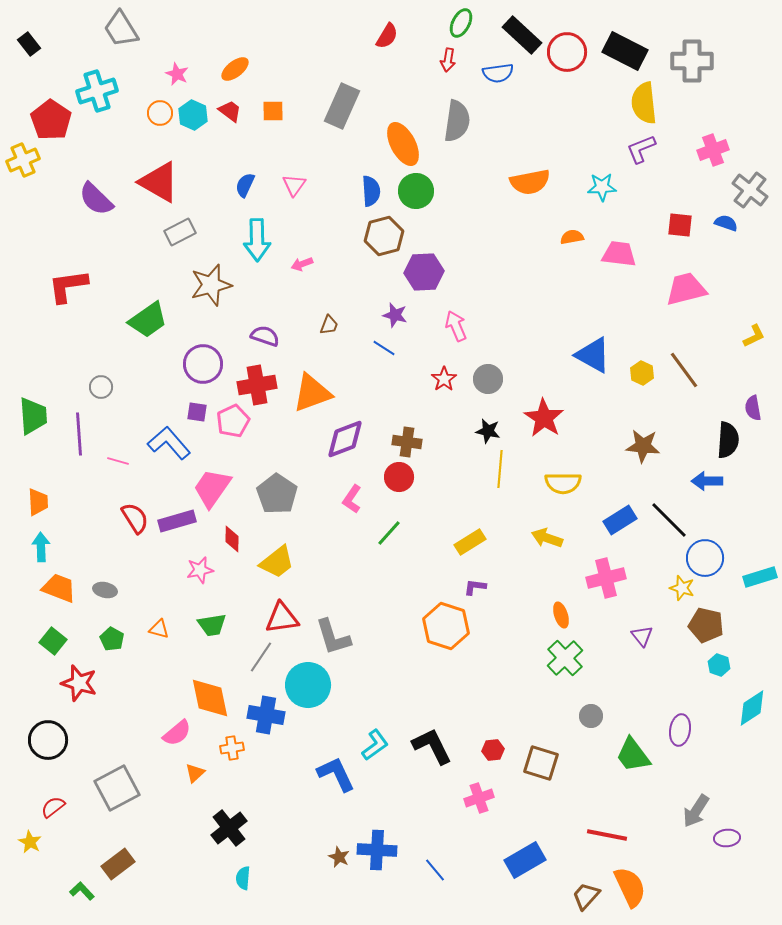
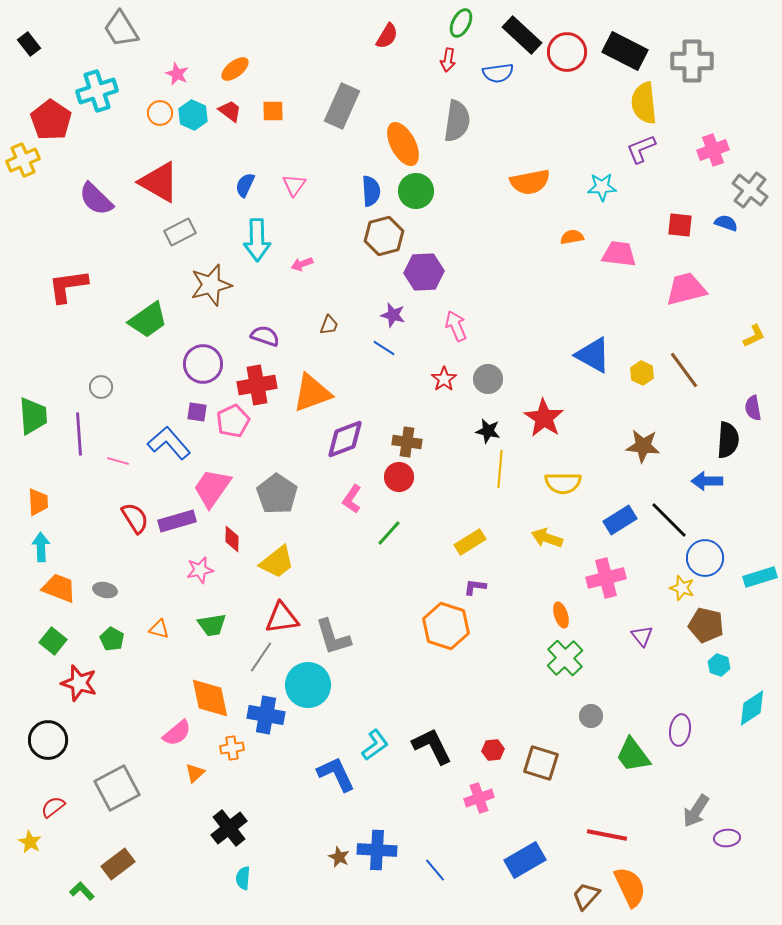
purple star at (395, 315): moved 2 px left
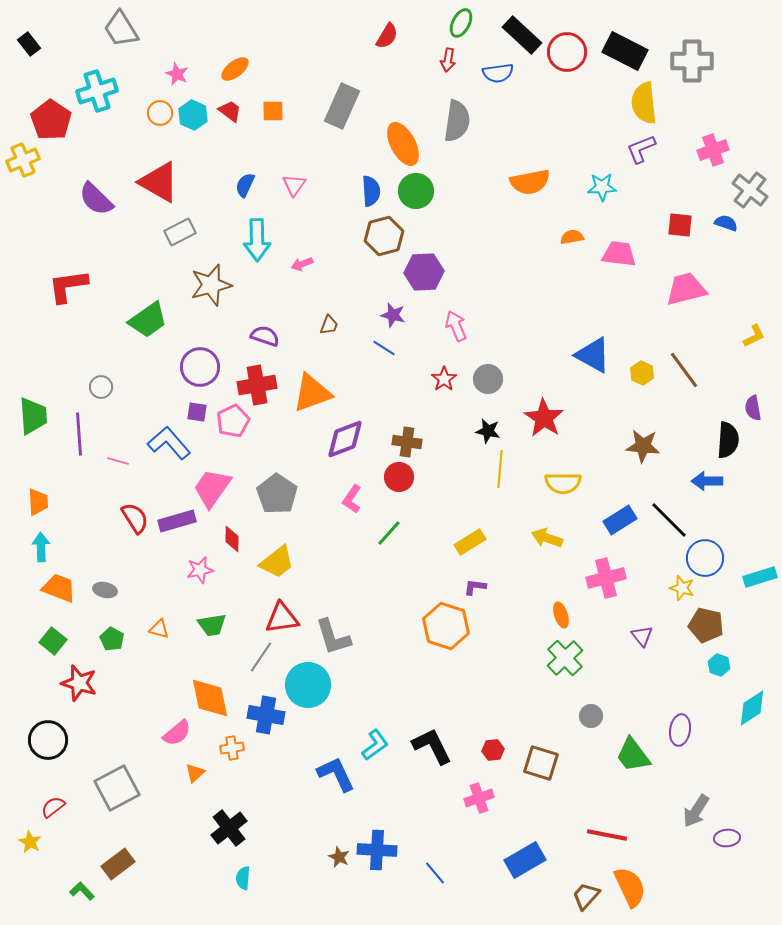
purple circle at (203, 364): moved 3 px left, 3 px down
blue line at (435, 870): moved 3 px down
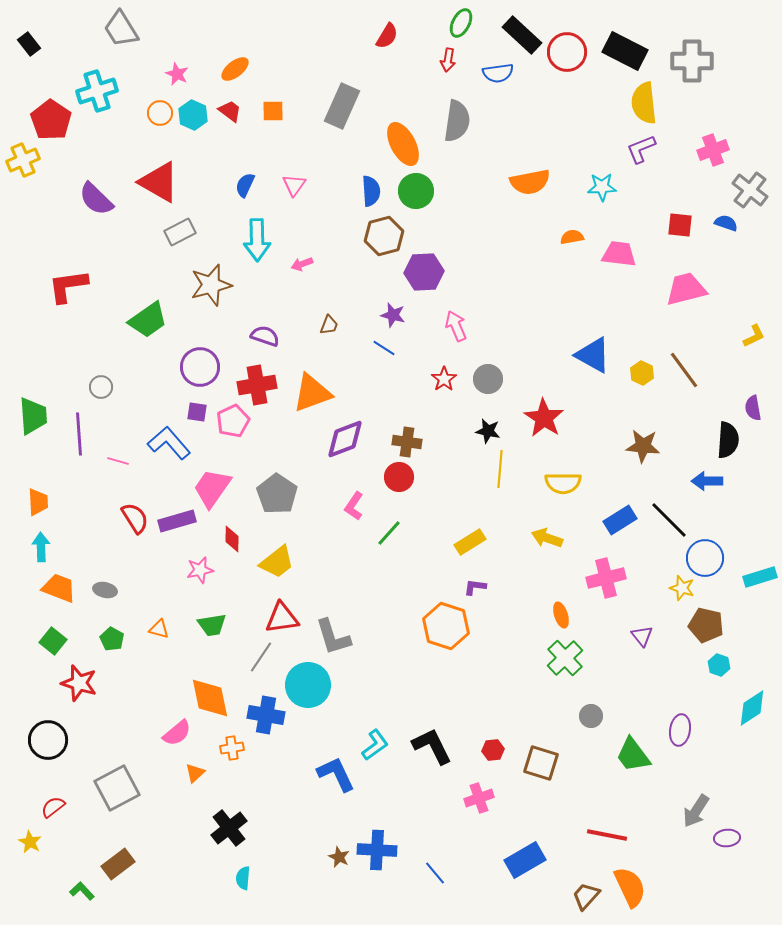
pink L-shape at (352, 499): moved 2 px right, 7 px down
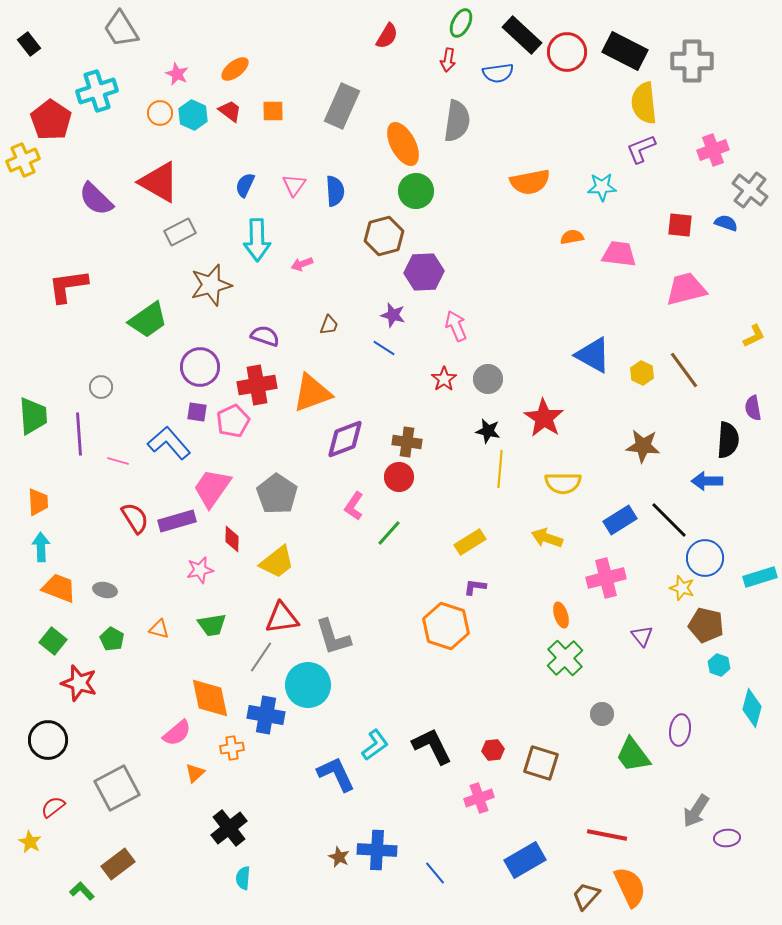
blue semicircle at (371, 191): moved 36 px left
cyan diamond at (752, 708): rotated 42 degrees counterclockwise
gray circle at (591, 716): moved 11 px right, 2 px up
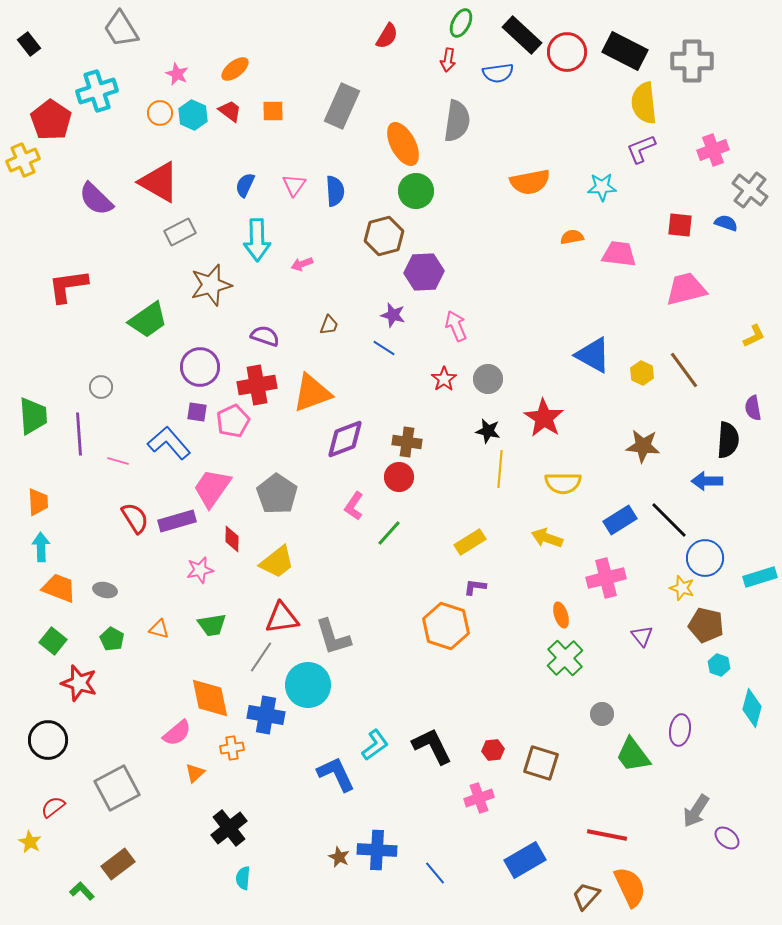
purple ellipse at (727, 838): rotated 45 degrees clockwise
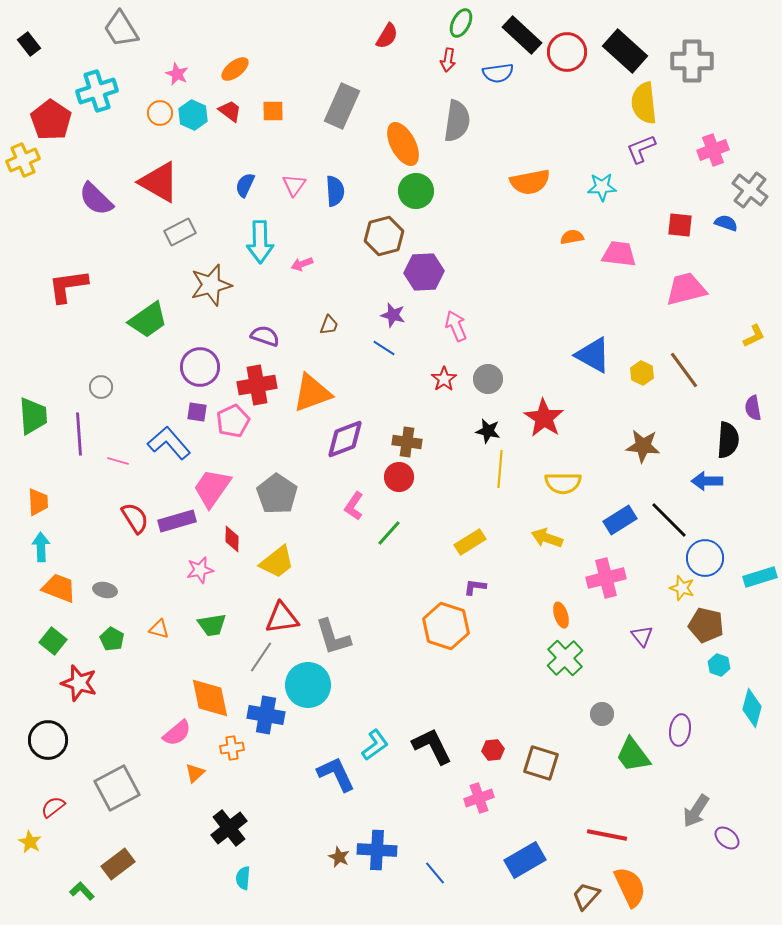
black rectangle at (625, 51): rotated 15 degrees clockwise
cyan arrow at (257, 240): moved 3 px right, 2 px down
